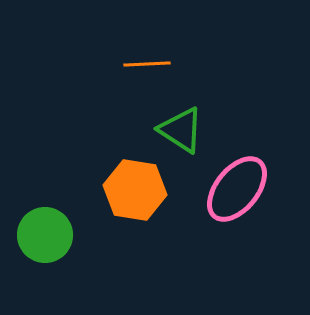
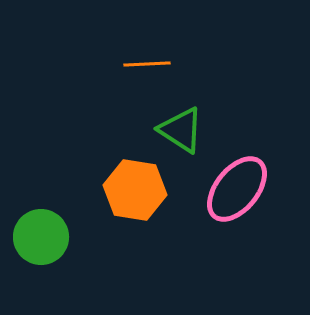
green circle: moved 4 px left, 2 px down
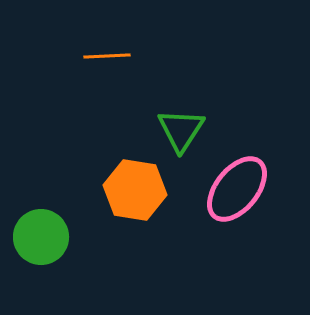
orange line: moved 40 px left, 8 px up
green triangle: rotated 30 degrees clockwise
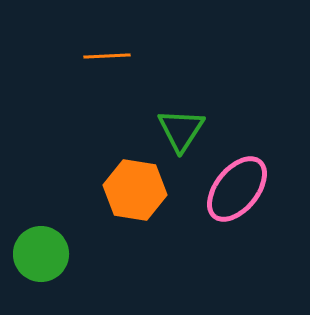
green circle: moved 17 px down
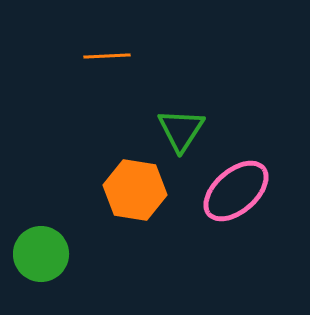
pink ellipse: moved 1 px left, 2 px down; rotated 10 degrees clockwise
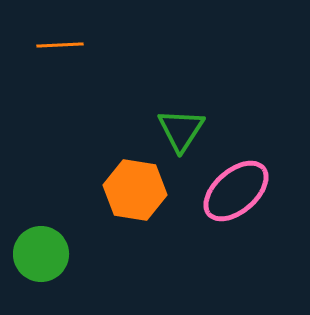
orange line: moved 47 px left, 11 px up
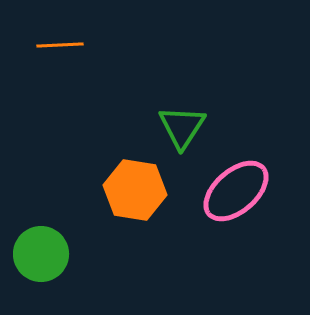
green triangle: moved 1 px right, 3 px up
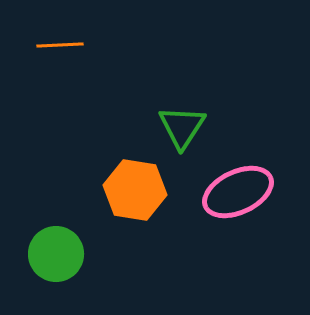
pink ellipse: moved 2 px right, 1 px down; rotated 16 degrees clockwise
green circle: moved 15 px right
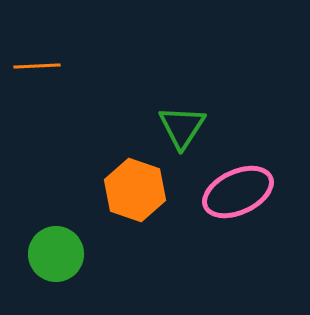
orange line: moved 23 px left, 21 px down
orange hexagon: rotated 10 degrees clockwise
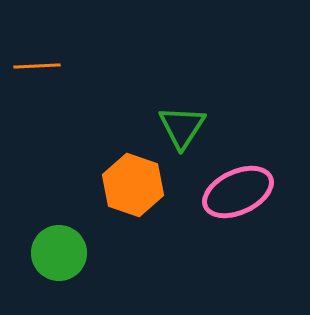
orange hexagon: moved 2 px left, 5 px up
green circle: moved 3 px right, 1 px up
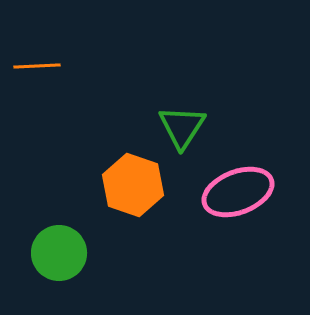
pink ellipse: rotated 4 degrees clockwise
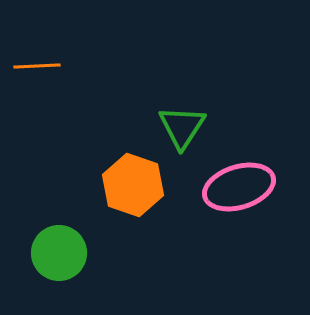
pink ellipse: moved 1 px right, 5 px up; rotated 4 degrees clockwise
